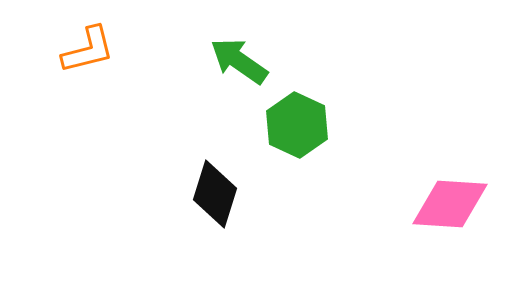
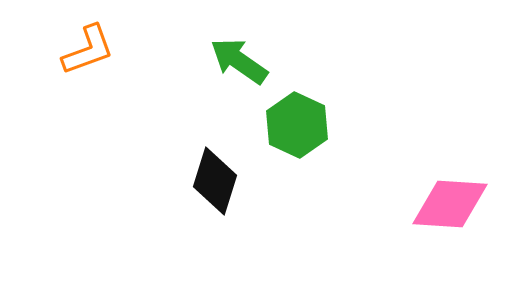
orange L-shape: rotated 6 degrees counterclockwise
black diamond: moved 13 px up
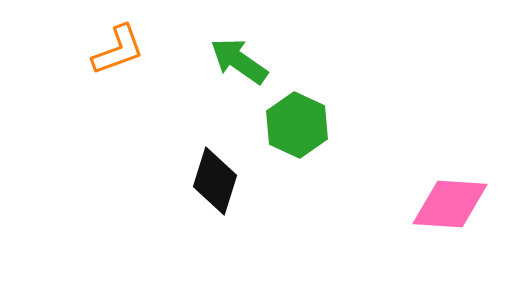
orange L-shape: moved 30 px right
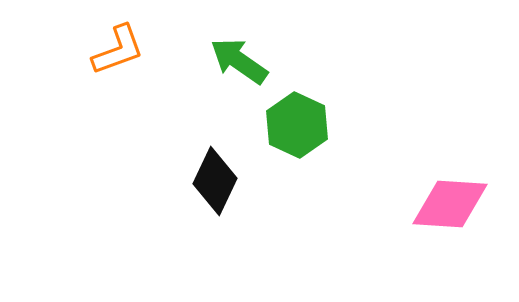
black diamond: rotated 8 degrees clockwise
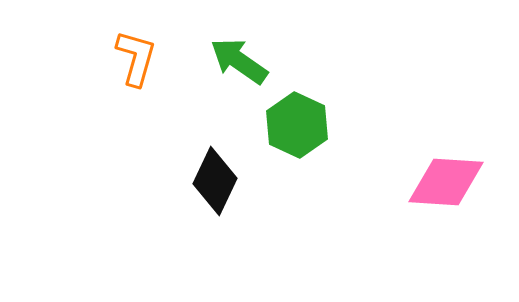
orange L-shape: moved 18 px right, 8 px down; rotated 54 degrees counterclockwise
pink diamond: moved 4 px left, 22 px up
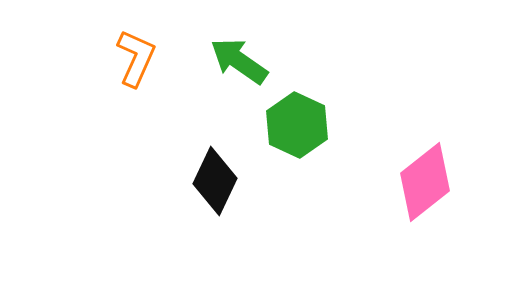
orange L-shape: rotated 8 degrees clockwise
pink diamond: moved 21 px left; rotated 42 degrees counterclockwise
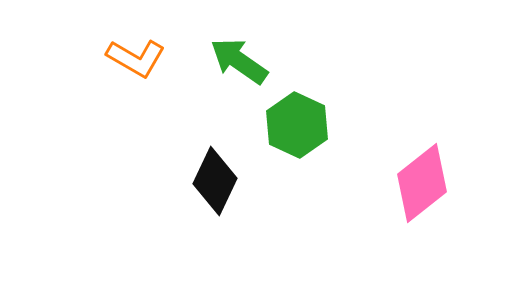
orange L-shape: rotated 96 degrees clockwise
pink diamond: moved 3 px left, 1 px down
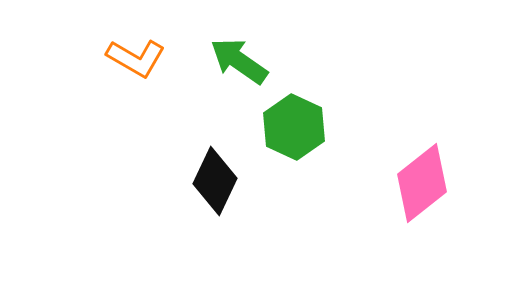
green hexagon: moved 3 px left, 2 px down
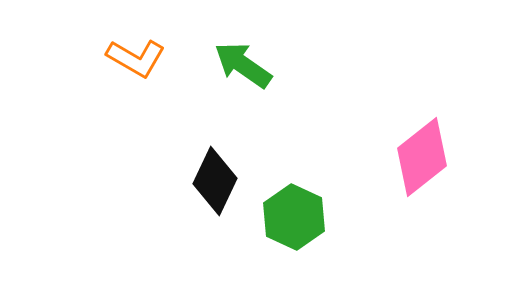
green arrow: moved 4 px right, 4 px down
green hexagon: moved 90 px down
pink diamond: moved 26 px up
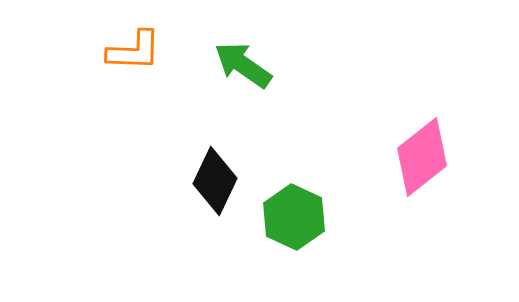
orange L-shape: moved 2 px left, 7 px up; rotated 28 degrees counterclockwise
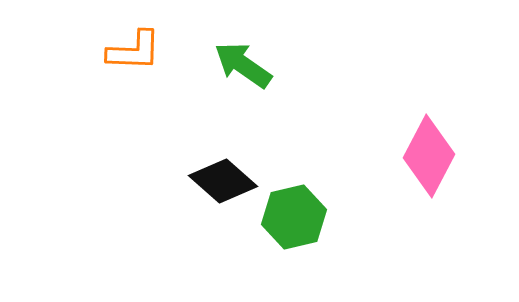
pink diamond: moved 7 px right, 1 px up; rotated 24 degrees counterclockwise
black diamond: moved 8 px right; rotated 74 degrees counterclockwise
green hexagon: rotated 22 degrees clockwise
